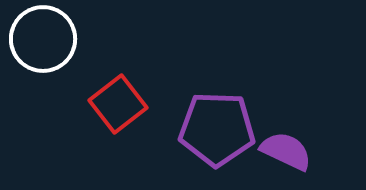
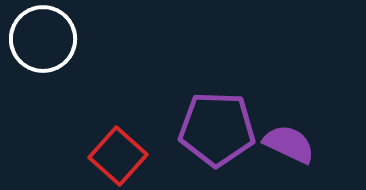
red square: moved 52 px down; rotated 10 degrees counterclockwise
purple semicircle: moved 3 px right, 7 px up
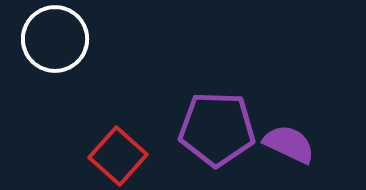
white circle: moved 12 px right
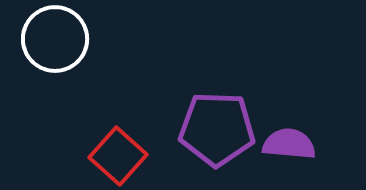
purple semicircle: rotated 20 degrees counterclockwise
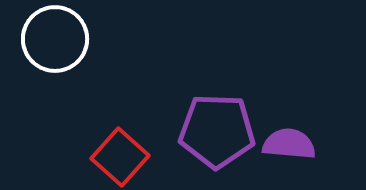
purple pentagon: moved 2 px down
red square: moved 2 px right, 1 px down
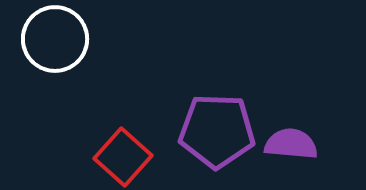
purple semicircle: moved 2 px right
red square: moved 3 px right
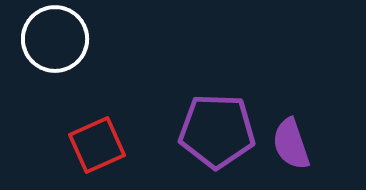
purple semicircle: rotated 114 degrees counterclockwise
red square: moved 26 px left, 12 px up; rotated 24 degrees clockwise
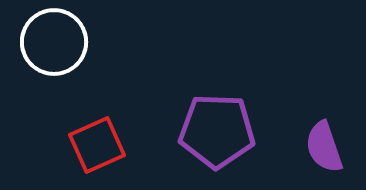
white circle: moved 1 px left, 3 px down
purple semicircle: moved 33 px right, 3 px down
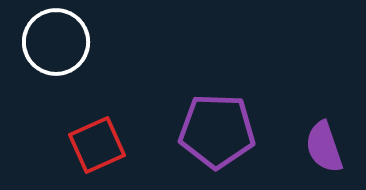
white circle: moved 2 px right
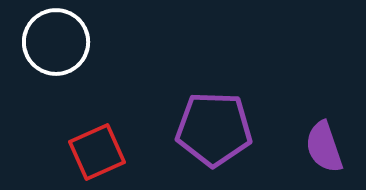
purple pentagon: moved 3 px left, 2 px up
red square: moved 7 px down
